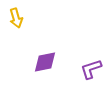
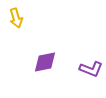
purple L-shape: rotated 140 degrees counterclockwise
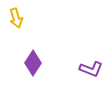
purple diamond: moved 12 px left, 1 px down; rotated 45 degrees counterclockwise
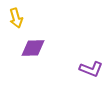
purple diamond: moved 15 px up; rotated 55 degrees clockwise
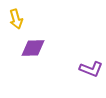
yellow arrow: moved 1 px down
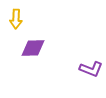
yellow arrow: rotated 18 degrees clockwise
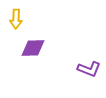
purple L-shape: moved 2 px left
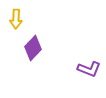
purple diamond: rotated 45 degrees counterclockwise
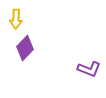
purple diamond: moved 8 px left
